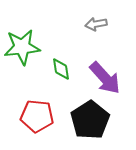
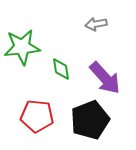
black pentagon: rotated 12 degrees clockwise
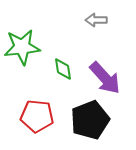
gray arrow: moved 4 px up; rotated 10 degrees clockwise
green diamond: moved 2 px right
